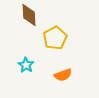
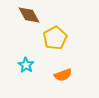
brown diamond: rotated 25 degrees counterclockwise
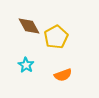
brown diamond: moved 11 px down
yellow pentagon: moved 1 px right, 1 px up
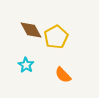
brown diamond: moved 2 px right, 4 px down
orange semicircle: rotated 66 degrees clockwise
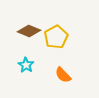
brown diamond: moved 2 px left, 1 px down; rotated 40 degrees counterclockwise
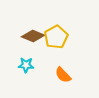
brown diamond: moved 4 px right, 5 px down
cyan star: rotated 28 degrees counterclockwise
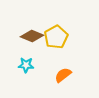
brown diamond: moved 1 px left
orange semicircle: rotated 96 degrees clockwise
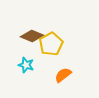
yellow pentagon: moved 5 px left, 7 px down
cyan star: rotated 14 degrees clockwise
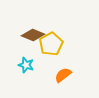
brown diamond: moved 1 px right, 1 px up
